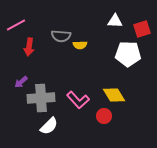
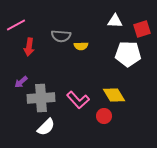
yellow semicircle: moved 1 px right, 1 px down
white semicircle: moved 3 px left, 1 px down
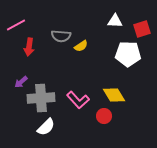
yellow semicircle: rotated 32 degrees counterclockwise
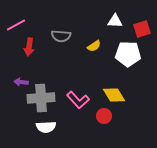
yellow semicircle: moved 13 px right
purple arrow: rotated 48 degrees clockwise
white semicircle: rotated 42 degrees clockwise
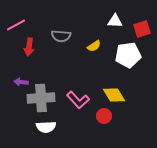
white pentagon: moved 1 px down; rotated 10 degrees counterclockwise
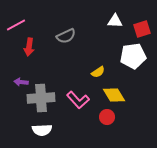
gray semicircle: moved 5 px right; rotated 30 degrees counterclockwise
yellow semicircle: moved 4 px right, 26 px down
white pentagon: moved 5 px right, 1 px down
red circle: moved 3 px right, 1 px down
white semicircle: moved 4 px left, 3 px down
